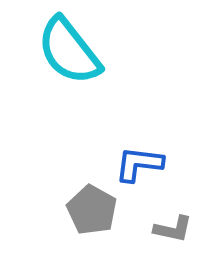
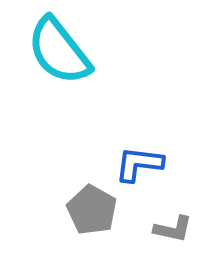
cyan semicircle: moved 10 px left
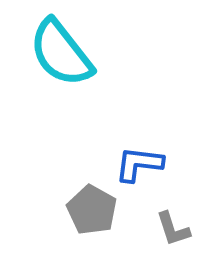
cyan semicircle: moved 2 px right, 2 px down
gray L-shape: rotated 60 degrees clockwise
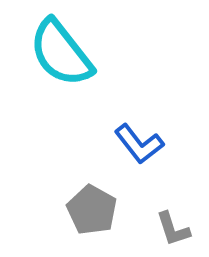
blue L-shape: moved 20 px up; rotated 135 degrees counterclockwise
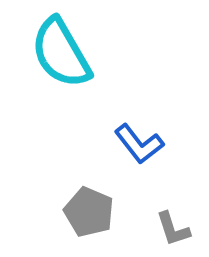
cyan semicircle: rotated 8 degrees clockwise
gray pentagon: moved 3 px left, 2 px down; rotated 6 degrees counterclockwise
